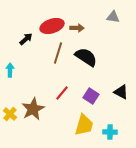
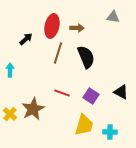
red ellipse: rotated 60 degrees counterclockwise
black semicircle: rotated 35 degrees clockwise
red line: rotated 70 degrees clockwise
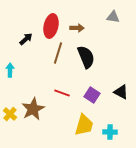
red ellipse: moved 1 px left
purple square: moved 1 px right, 1 px up
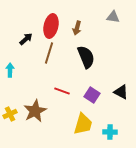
brown arrow: rotated 104 degrees clockwise
brown line: moved 9 px left
red line: moved 2 px up
brown star: moved 2 px right, 2 px down
yellow cross: rotated 24 degrees clockwise
yellow trapezoid: moved 1 px left, 1 px up
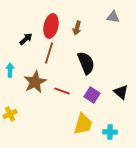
black semicircle: moved 6 px down
black triangle: rotated 14 degrees clockwise
brown star: moved 29 px up
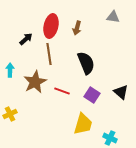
brown line: moved 1 px down; rotated 25 degrees counterclockwise
cyan cross: moved 6 px down; rotated 24 degrees clockwise
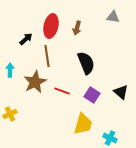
brown line: moved 2 px left, 2 px down
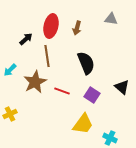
gray triangle: moved 2 px left, 2 px down
cyan arrow: rotated 136 degrees counterclockwise
black triangle: moved 1 px right, 5 px up
yellow trapezoid: rotated 20 degrees clockwise
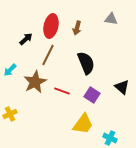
brown line: moved 1 px right, 1 px up; rotated 35 degrees clockwise
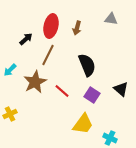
black semicircle: moved 1 px right, 2 px down
black triangle: moved 1 px left, 2 px down
red line: rotated 21 degrees clockwise
